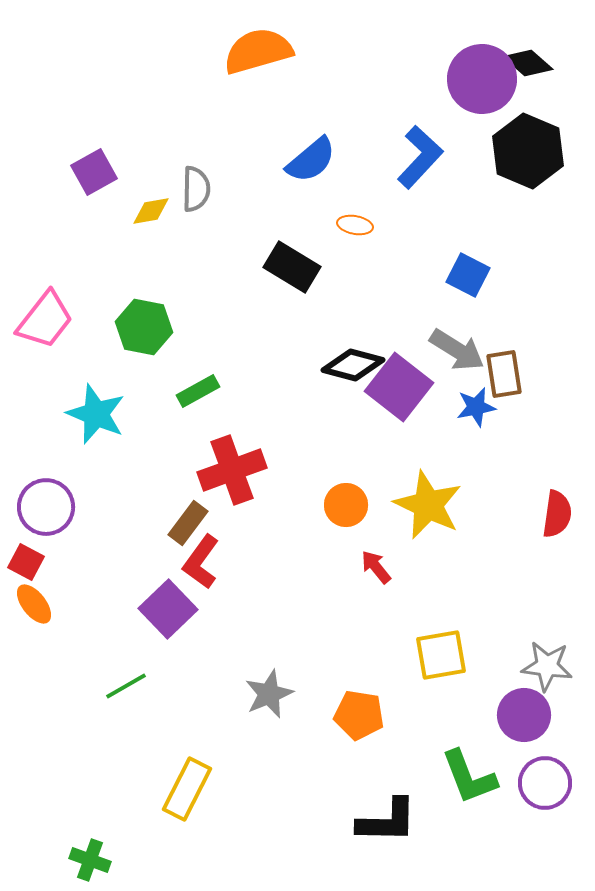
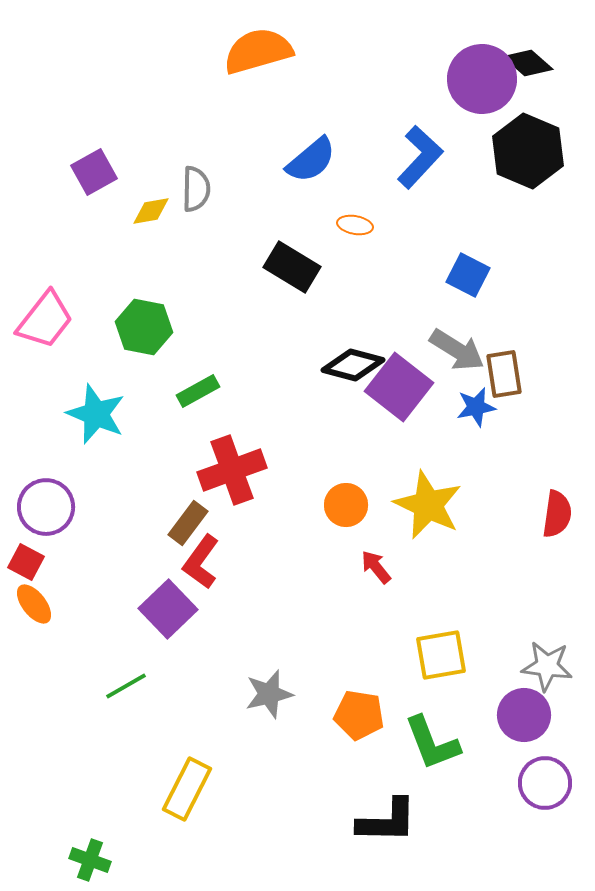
gray star at (269, 694): rotated 9 degrees clockwise
green L-shape at (469, 777): moved 37 px left, 34 px up
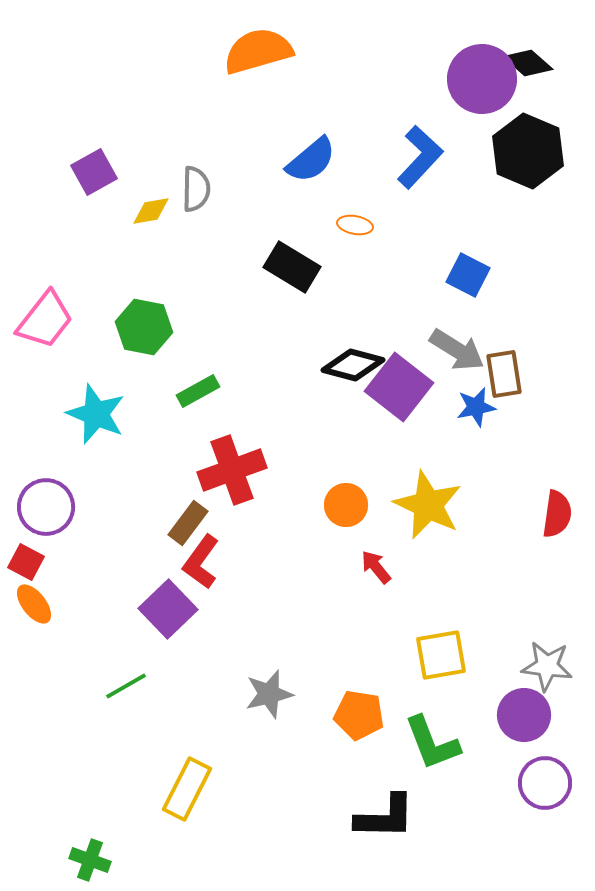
black L-shape at (387, 821): moved 2 px left, 4 px up
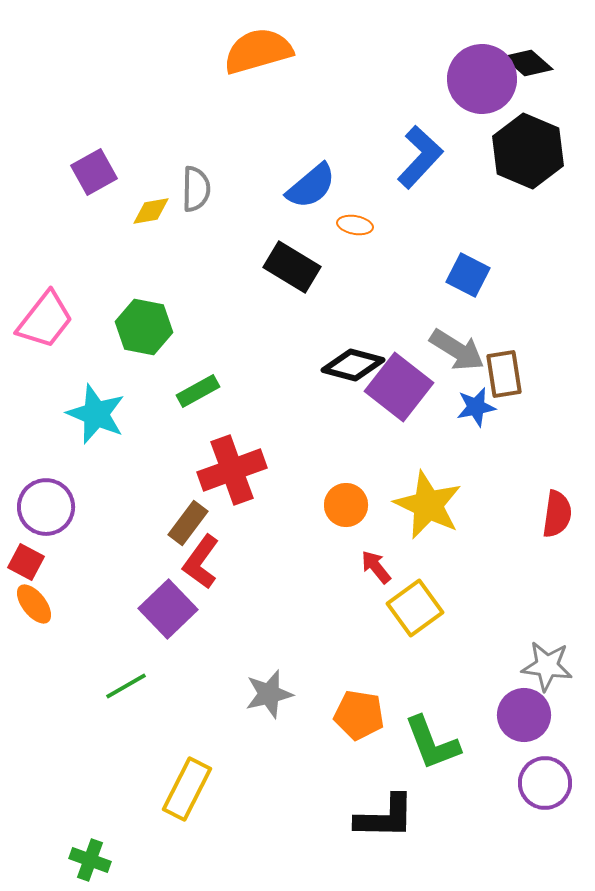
blue semicircle at (311, 160): moved 26 px down
yellow square at (441, 655): moved 26 px left, 47 px up; rotated 26 degrees counterclockwise
